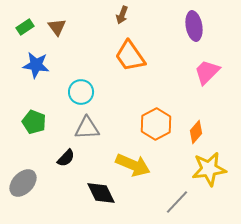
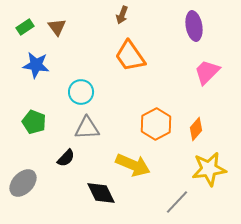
orange diamond: moved 3 px up
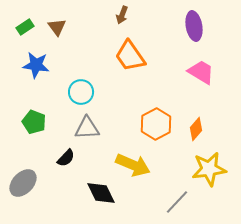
pink trapezoid: moved 6 px left; rotated 76 degrees clockwise
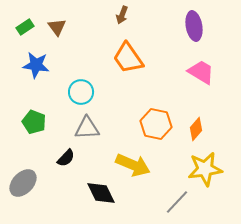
orange trapezoid: moved 2 px left, 2 px down
orange hexagon: rotated 20 degrees counterclockwise
yellow star: moved 4 px left
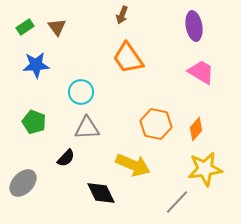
blue star: rotated 12 degrees counterclockwise
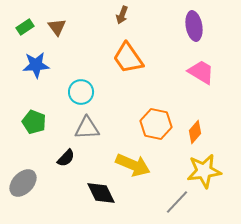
orange diamond: moved 1 px left, 3 px down
yellow star: moved 1 px left, 2 px down
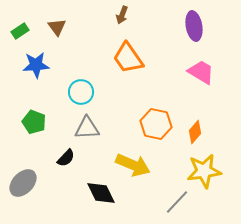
green rectangle: moved 5 px left, 4 px down
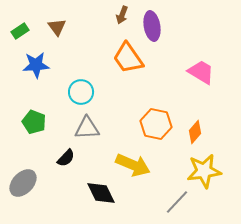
purple ellipse: moved 42 px left
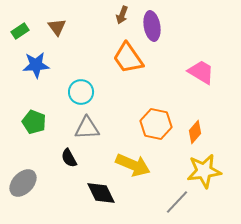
black semicircle: moved 3 px right; rotated 108 degrees clockwise
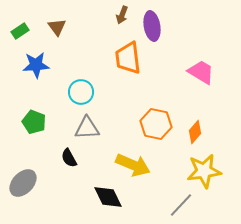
orange trapezoid: rotated 28 degrees clockwise
black diamond: moved 7 px right, 4 px down
gray line: moved 4 px right, 3 px down
